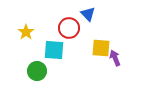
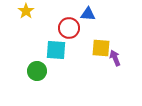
blue triangle: rotated 42 degrees counterclockwise
yellow star: moved 21 px up
cyan square: moved 2 px right
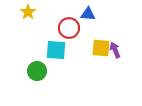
yellow star: moved 2 px right, 1 px down
purple arrow: moved 8 px up
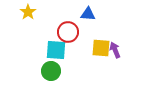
red circle: moved 1 px left, 4 px down
green circle: moved 14 px right
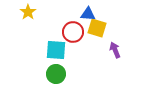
red circle: moved 5 px right
yellow square: moved 4 px left, 20 px up; rotated 12 degrees clockwise
green circle: moved 5 px right, 3 px down
